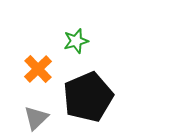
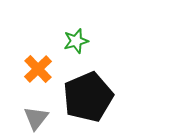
gray triangle: rotated 8 degrees counterclockwise
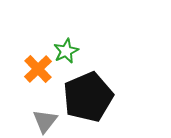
green star: moved 10 px left, 10 px down; rotated 10 degrees counterclockwise
gray triangle: moved 9 px right, 3 px down
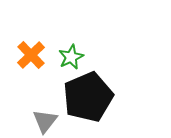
green star: moved 5 px right, 6 px down
orange cross: moved 7 px left, 14 px up
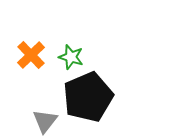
green star: rotated 30 degrees counterclockwise
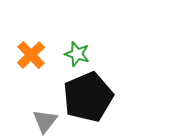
green star: moved 6 px right, 3 px up
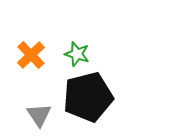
black pentagon: rotated 9 degrees clockwise
gray triangle: moved 6 px left, 6 px up; rotated 12 degrees counterclockwise
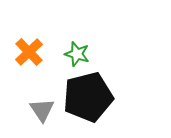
orange cross: moved 2 px left, 3 px up
gray triangle: moved 3 px right, 5 px up
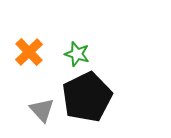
black pentagon: moved 1 px left; rotated 12 degrees counterclockwise
gray triangle: rotated 8 degrees counterclockwise
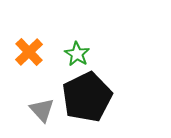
green star: rotated 15 degrees clockwise
